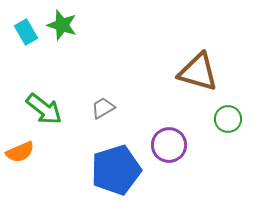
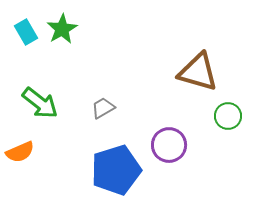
green star: moved 4 px down; rotated 24 degrees clockwise
green arrow: moved 4 px left, 6 px up
green circle: moved 3 px up
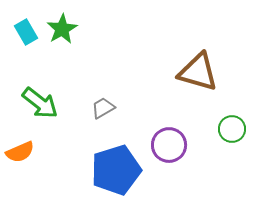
green circle: moved 4 px right, 13 px down
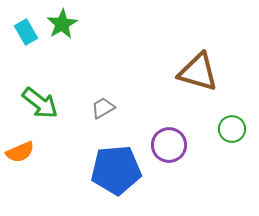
green star: moved 5 px up
blue pentagon: rotated 12 degrees clockwise
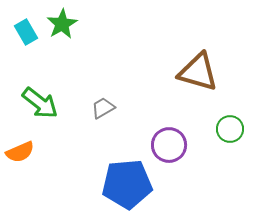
green circle: moved 2 px left
blue pentagon: moved 11 px right, 14 px down
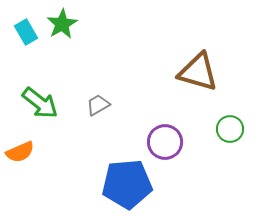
gray trapezoid: moved 5 px left, 3 px up
purple circle: moved 4 px left, 3 px up
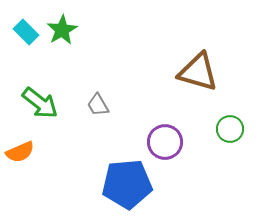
green star: moved 6 px down
cyan rectangle: rotated 15 degrees counterclockwise
gray trapezoid: rotated 90 degrees counterclockwise
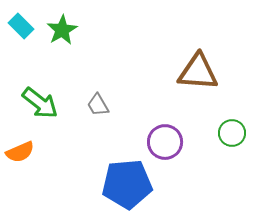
cyan rectangle: moved 5 px left, 6 px up
brown triangle: rotated 12 degrees counterclockwise
green circle: moved 2 px right, 4 px down
